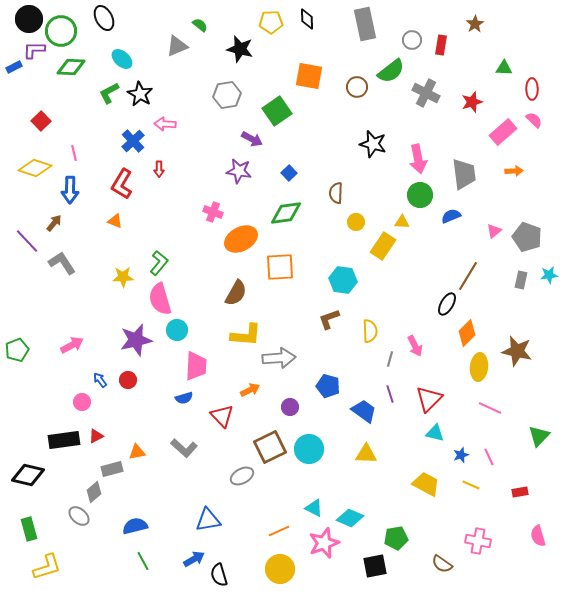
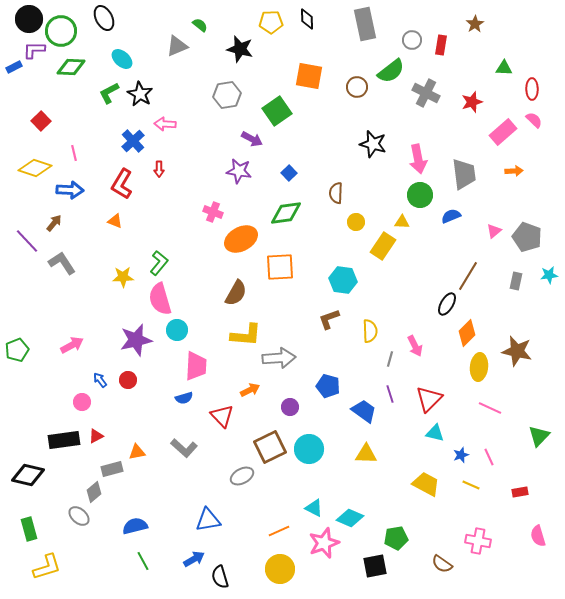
blue arrow at (70, 190): rotated 88 degrees counterclockwise
gray rectangle at (521, 280): moved 5 px left, 1 px down
black semicircle at (219, 575): moved 1 px right, 2 px down
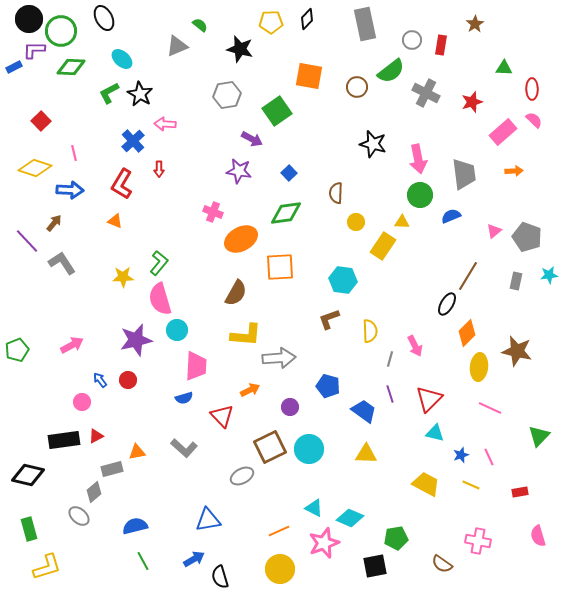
black diamond at (307, 19): rotated 45 degrees clockwise
